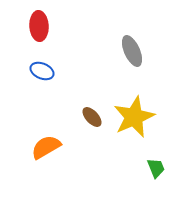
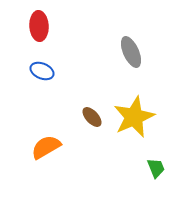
gray ellipse: moved 1 px left, 1 px down
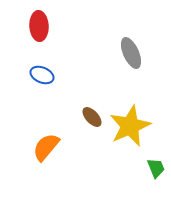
gray ellipse: moved 1 px down
blue ellipse: moved 4 px down
yellow star: moved 4 px left, 9 px down
orange semicircle: rotated 20 degrees counterclockwise
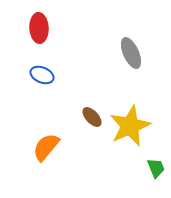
red ellipse: moved 2 px down
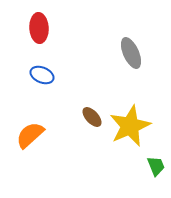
orange semicircle: moved 16 px left, 12 px up; rotated 8 degrees clockwise
green trapezoid: moved 2 px up
